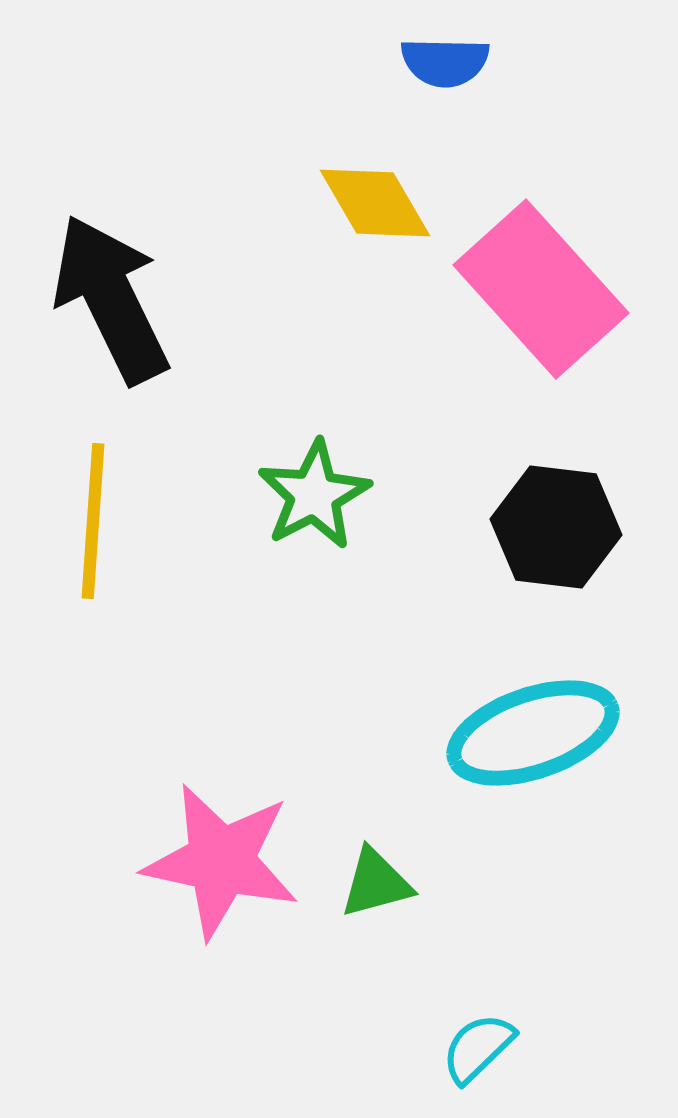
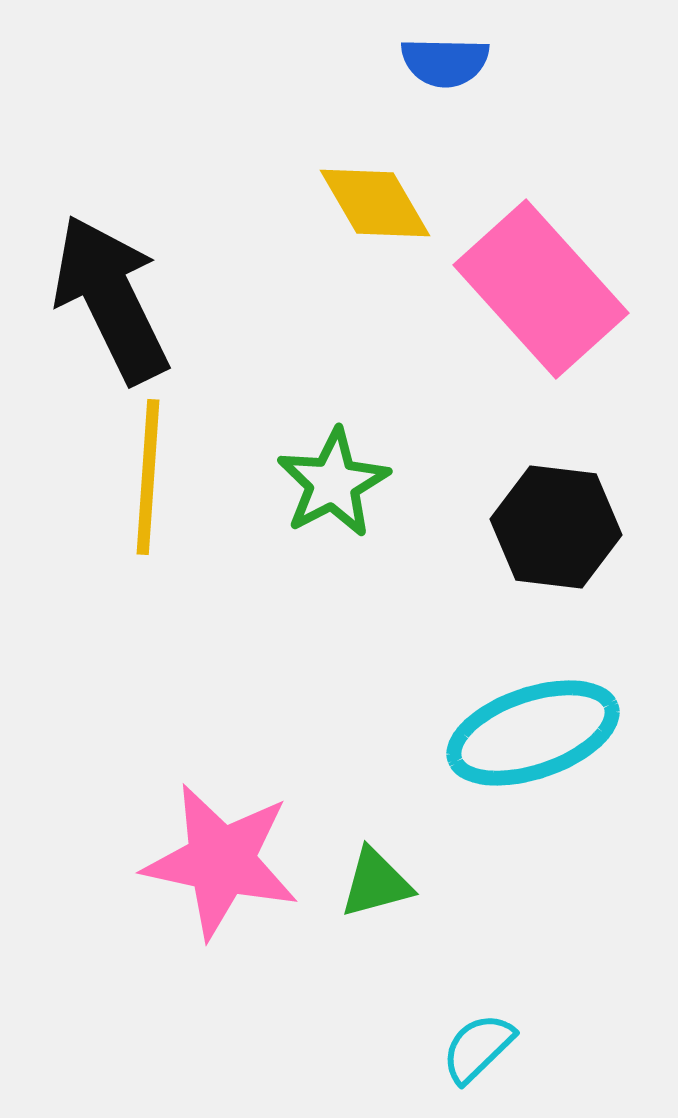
green star: moved 19 px right, 12 px up
yellow line: moved 55 px right, 44 px up
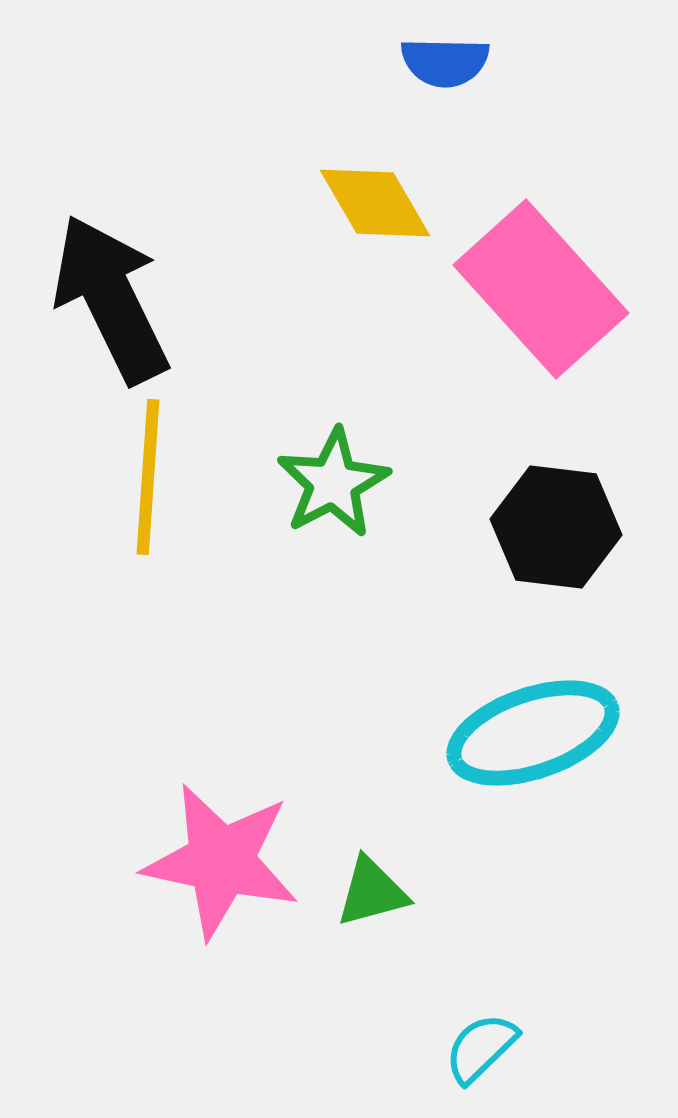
green triangle: moved 4 px left, 9 px down
cyan semicircle: moved 3 px right
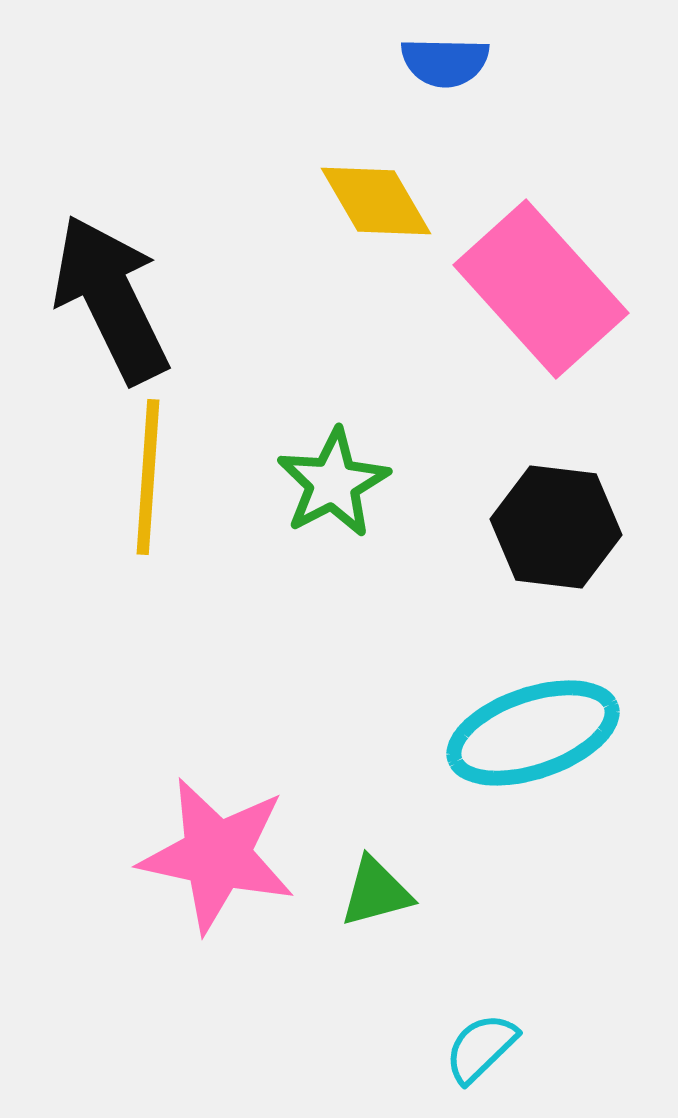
yellow diamond: moved 1 px right, 2 px up
pink star: moved 4 px left, 6 px up
green triangle: moved 4 px right
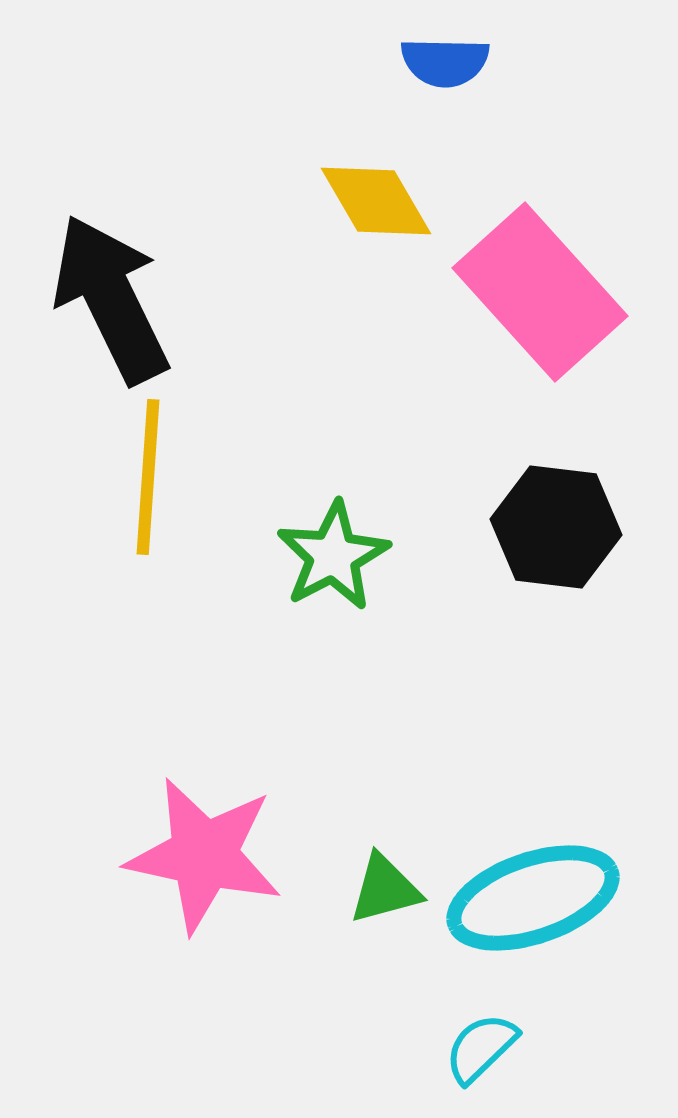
pink rectangle: moved 1 px left, 3 px down
green star: moved 73 px down
cyan ellipse: moved 165 px down
pink star: moved 13 px left
green triangle: moved 9 px right, 3 px up
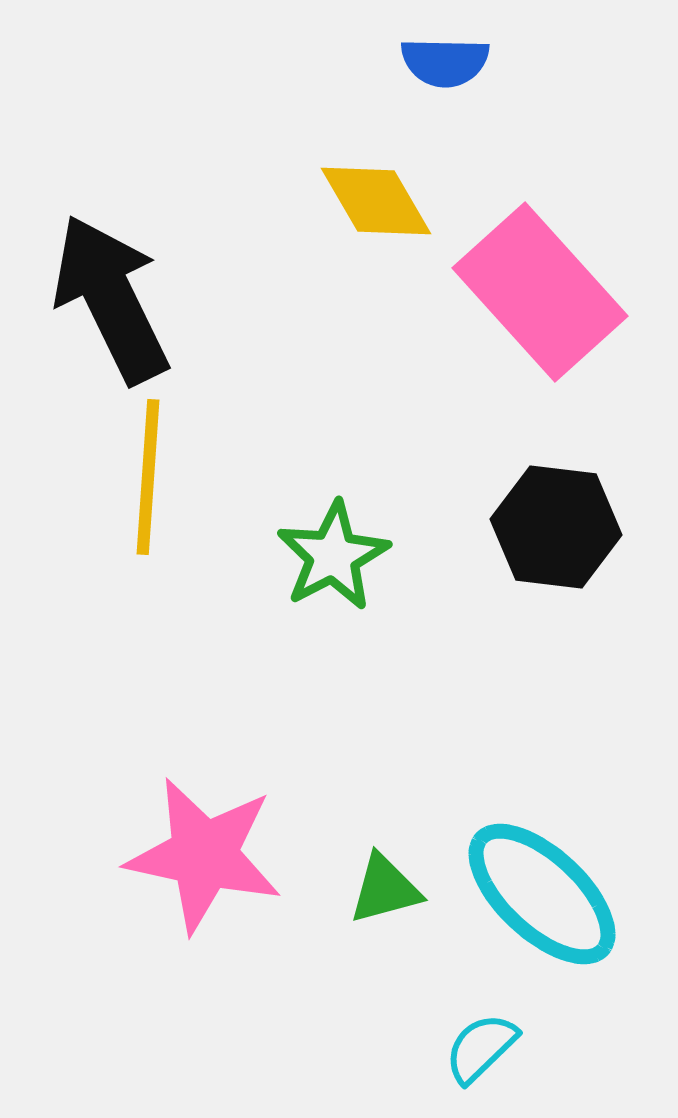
cyan ellipse: moved 9 px right, 4 px up; rotated 62 degrees clockwise
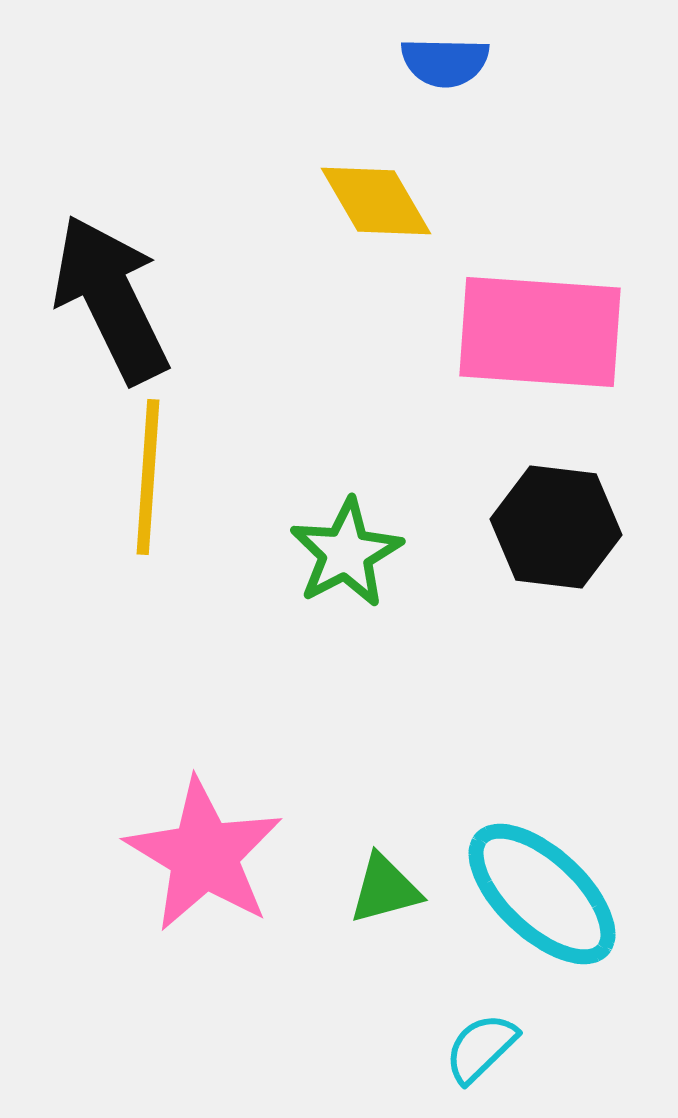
pink rectangle: moved 40 px down; rotated 44 degrees counterclockwise
green star: moved 13 px right, 3 px up
pink star: rotated 19 degrees clockwise
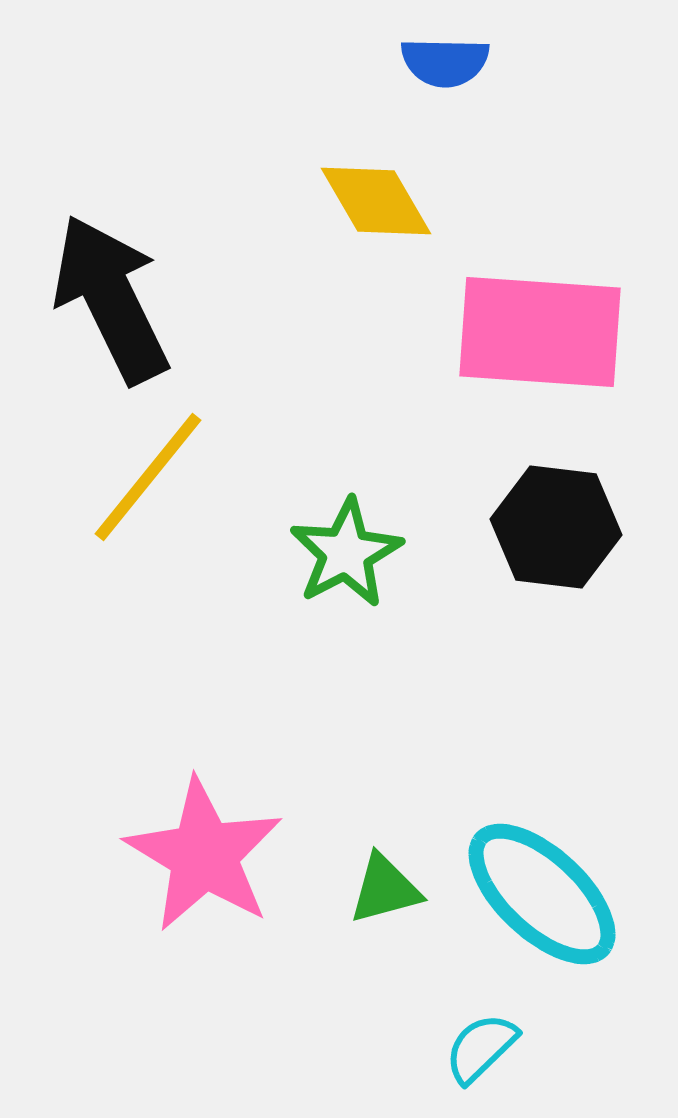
yellow line: rotated 35 degrees clockwise
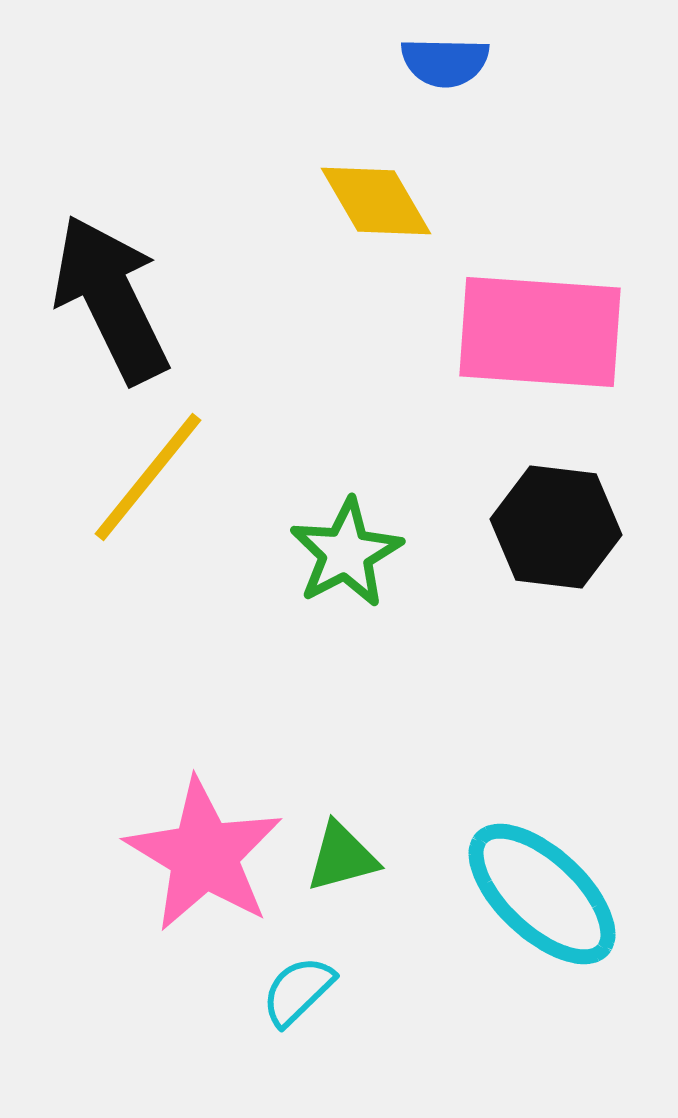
green triangle: moved 43 px left, 32 px up
cyan semicircle: moved 183 px left, 57 px up
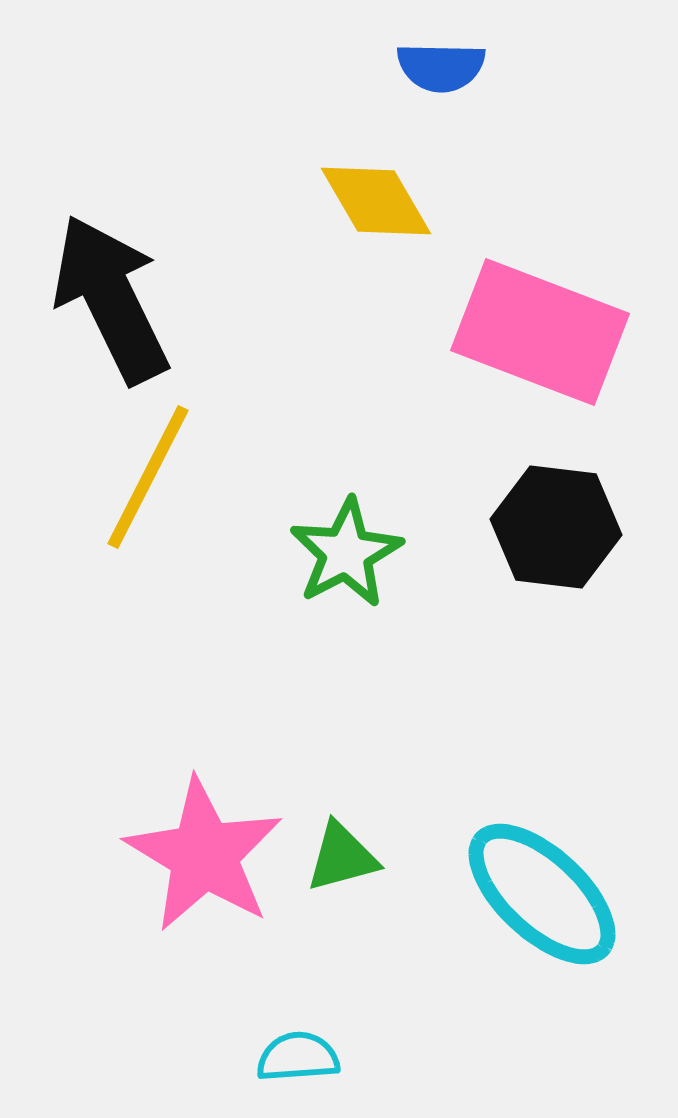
blue semicircle: moved 4 px left, 5 px down
pink rectangle: rotated 17 degrees clockwise
yellow line: rotated 12 degrees counterclockwise
cyan semicircle: moved 66 px down; rotated 40 degrees clockwise
